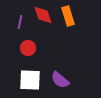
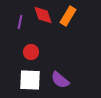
orange rectangle: rotated 48 degrees clockwise
red circle: moved 3 px right, 4 px down
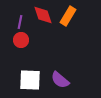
red circle: moved 10 px left, 12 px up
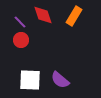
orange rectangle: moved 6 px right
purple line: rotated 56 degrees counterclockwise
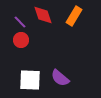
purple semicircle: moved 2 px up
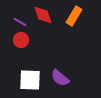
purple line: rotated 16 degrees counterclockwise
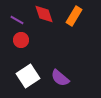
red diamond: moved 1 px right, 1 px up
purple line: moved 3 px left, 2 px up
white square: moved 2 px left, 4 px up; rotated 35 degrees counterclockwise
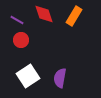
purple semicircle: rotated 60 degrees clockwise
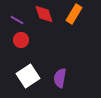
orange rectangle: moved 2 px up
